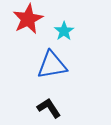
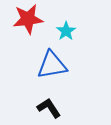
red star: rotated 20 degrees clockwise
cyan star: moved 2 px right
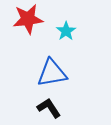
blue triangle: moved 8 px down
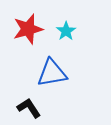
red star: moved 10 px down; rotated 8 degrees counterclockwise
black L-shape: moved 20 px left
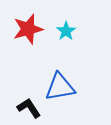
blue triangle: moved 8 px right, 14 px down
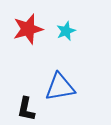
cyan star: rotated 12 degrees clockwise
black L-shape: moved 3 px left, 1 px down; rotated 135 degrees counterclockwise
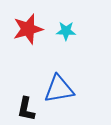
cyan star: rotated 24 degrees clockwise
blue triangle: moved 1 px left, 2 px down
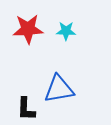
red star: rotated 12 degrees clockwise
black L-shape: rotated 10 degrees counterclockwise
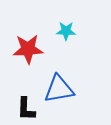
red star: moved 20 px down
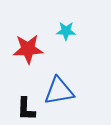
blue triangle: moved 2 px down
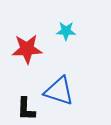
red star: moved 1 px left
blue triangle: rotated 28 degrees clockwise
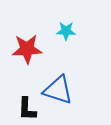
blue triangle: moved 1 px left, 1 px up
black L-shape: moved 1 px right
